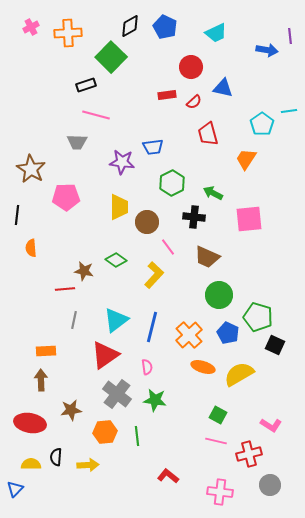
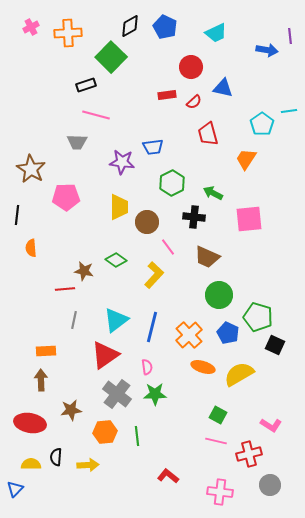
green star at (155, 400): moved 6 px up; rotated 10 degrees counterclockwise
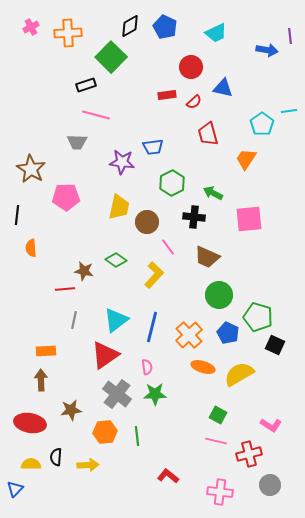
yellow trapezoid at (119, 207): rotated 12 degrees clockwise
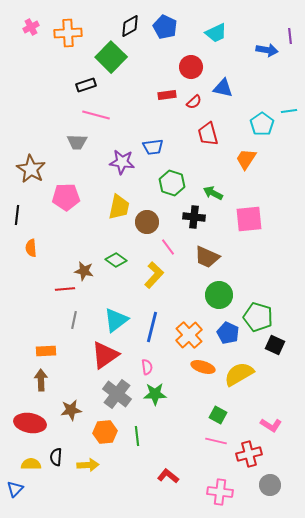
green hexagon at (172, 183): rotated 15 degrees counterclockwise
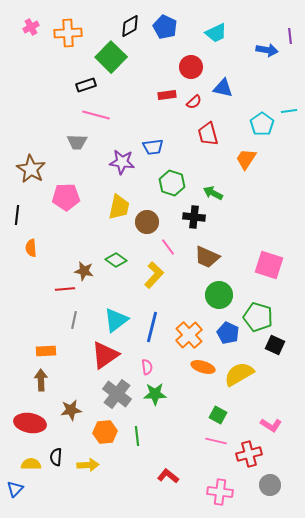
pink square at (249, 219): moved 20 px right, 46 px down; rotated 24 degrees clockwise
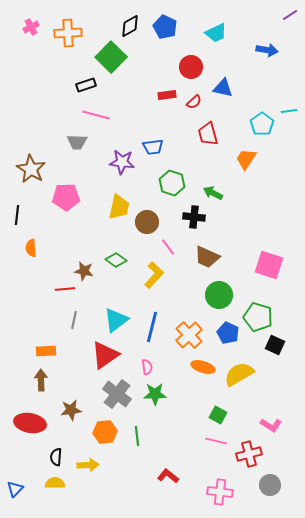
purple line at (290, 36): moved 21 px up; rotated 63 degrees clockwise
yellow semicircle at (31, 464): moved 24 px right, 19 px down
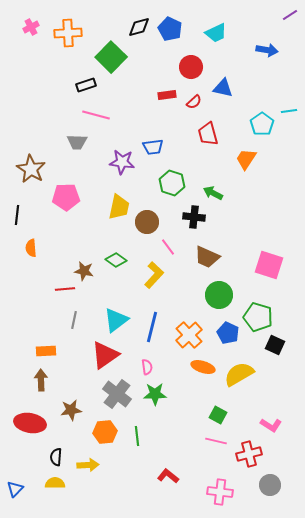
black diamond at (130, 26): moved 9 px right, 1 px down; rotated 15 degrees clockwise
blue pentagon at (165, 27): moved 5 px right, 2 px down
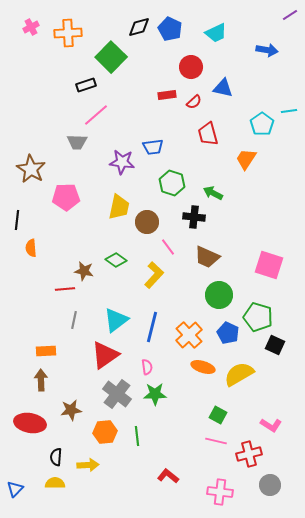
pink line at (96, 115): rotated 56 degrees counterclockwise
black line at (17, 215): moved 5 px down
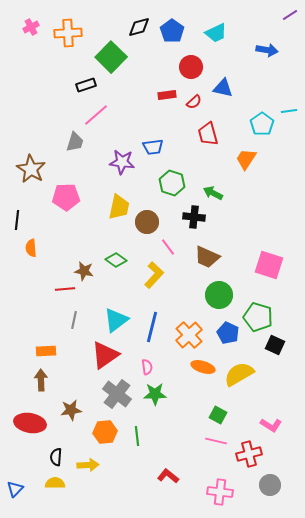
blue pentagon at (170, 29): moved 2 px right, 2 px down; rotated 10 degrees clockwise
gray trapezoid at (77, 142): moved 2 px left; rotated 75 degrees counterclockwise
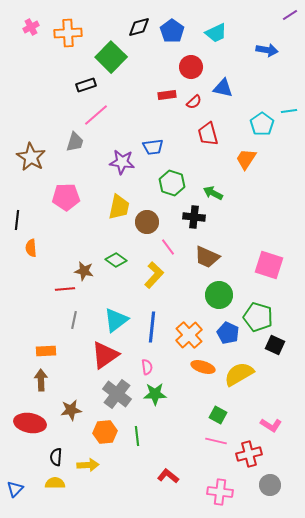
brown star at (31, 169): moved 12 px up
blue line at (152, 327): rotated 8 degrees counterclockwise
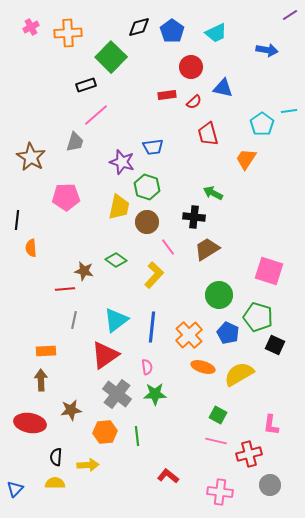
purple star at (122, 162): rotated 10 degrees clockwise
green hexagon at (172, 183): moved 25 px left, 4 px down
brown trapezoid at (207, 257): moved 8 px up; rotated 124 degrees clockwise
pink square at (269, 265): moved 6 px down
pink L-shape at (271, 425): rotated 65 degrees clockwise
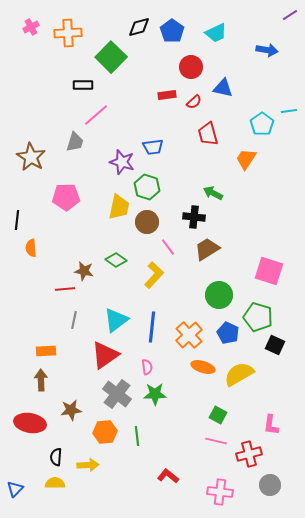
black rectangle at (86, 85): moved 3 px left; rotated 18 degrees clockwise
